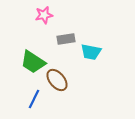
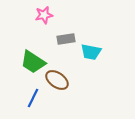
brown ellipse: rotated 15 degrees counterclockwise
blue line: moved 1 px left, 1 px up
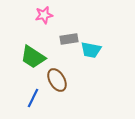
gray rectangle: moved 3 px right
cyan trapezoid: moved 2 px up
green trapezoid: moved 5 px up
brown ellipse: rotated 25 degrees clockwise
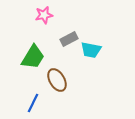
gray rectangle: rotated 18 degrees counterclockwise
green trapezoid: rotated 92 degrees counterclockwise
blue line: moved 5 px down
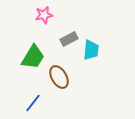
cyan trapezoid: rotated 95 degrees counterclockwise
brown ellipse: moved 2 px right, 3 px up
blue line: rotated 12 degrees clockwise
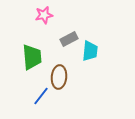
cyan trapezoid: moved 1 px left, 1 px down
green trapezoid: moved 1 px left; rotated 36 degrees counterclockwise
brown ellipse: rotated 35 degrees clockwise
blue line: moved 8 px right, 7 px up
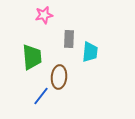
gray rectangle: rotated 60 degrees counterclockwise
cyan trapezoid: moved 1 px down
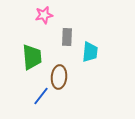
gray rectangle: moved 2 px left, 2 px up
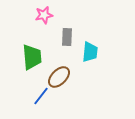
brown ellipse: rotated 40 degrees clockwise
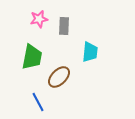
pink star: moved 5 px left, 4 px down
gray rectangle: moved 3 px left, 11 px up
green trapezoid: rotated 16 degrees clockwise
blue line: moved 3 px left, 6 px down; rotated 66 degrees counterclockwise
